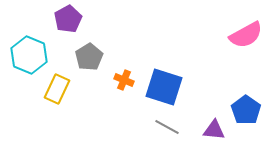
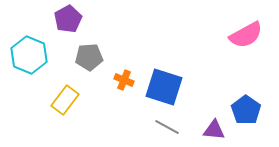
gray pentagon: rotated 28 degrees clockwise
yellow rectangle: moved 8 px right, 11 px down; rotated 12 degrees clockwise
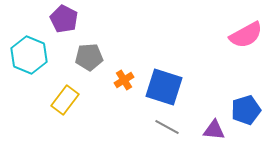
purple pentagon: moved 4 px left; rotated 16 degrees counterclockwise
orange cross: rotated 36 degrees clockwise
blue pentagon: rotated 20 degrees clockwise
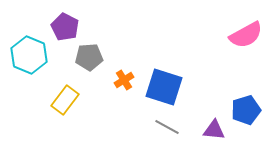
purple pentagon: moved 1 px right, 8 px down
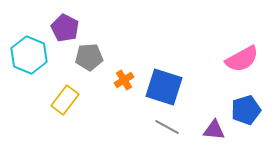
purple pentagon: moved 1 px down
pink semicircle: moved 4 px left, 24 px down
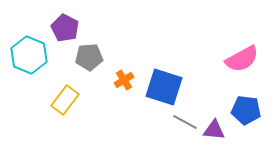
blue pentagon: rotated 24 degrees clockwise
gray line: moved 18 px right, 5 px up
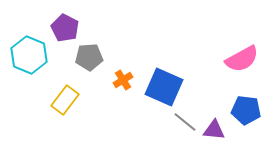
orange cross: moved 1 px left
blue square: rotated 6 degrees clockwise
gray line: rotated 10 degrees clockwise
